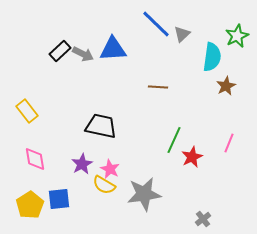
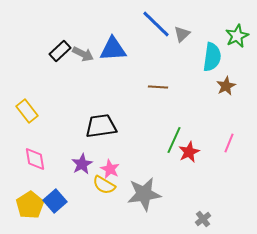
black trapezoid: rotated 20 degrees counterclockwise
red star: moved 3 px left, 5 px up
blue square: moved 4 px left, 2 px down; rotated 35 degrees counterclockwise
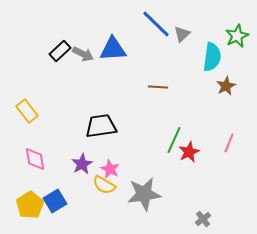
blue square: rotated 10 degrees clockwise
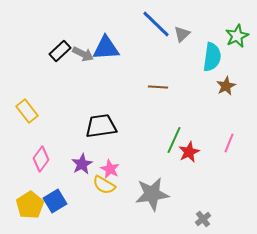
blue triangle: moved 7 px left, 1 px up
pink diamond: moved 6 px right; rotated 45 degrees clockwise
gray star: moved 8 px right
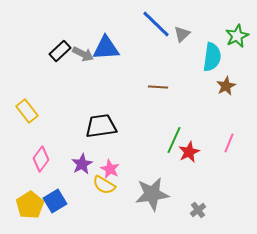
gray cross: moved 5 px left, 9 px up
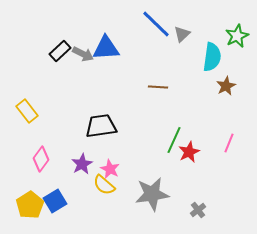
yellow semicircle: rotated 10 degrees clockwise
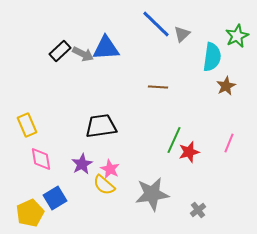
yellow rectangle: moved 14 px down; rotated 15 degrees clockwise
red star: rotated 10 degrees clockwise
pink diamond: rotated 45 degrees counterclockwise
blue square: moved 3 px up
yellow pentagon: moved 8 px down; rotated 8 degrees clockwise
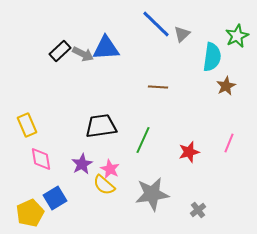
green line: moved 31 px left
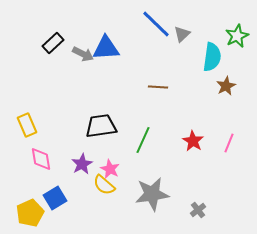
black rectangle: moved 7 px left, 8 px up
red star: moved 4 px right, 11 px up; rotated 25 degrees counterclockwise
